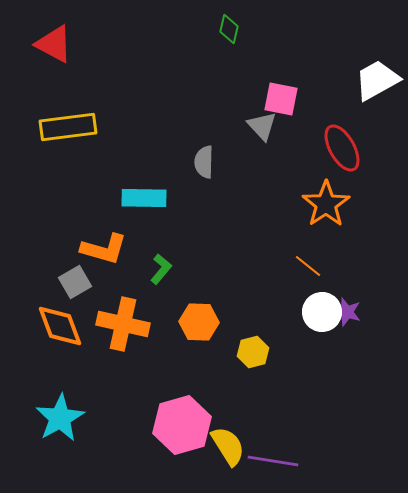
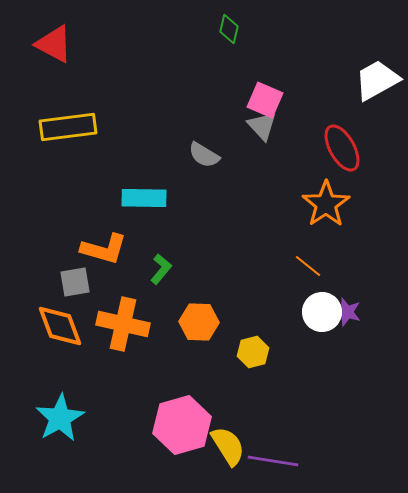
pink square: moved 16 px left, 1 px down; rotated 12 degrees clockwise
gray semicircle: moved 7 px up; rotated 60 degrees counterclockwise
gray square: rotated 20 degrees clockwise
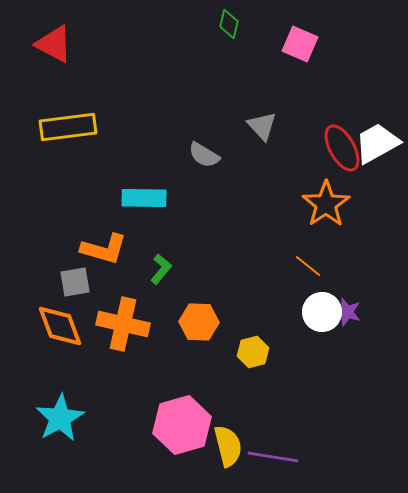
green diamond: moved 5 px up
white trapezoid: moved 63 px down
pink square: moved 35 px right, 56 px up
yellow semicircle: rotated 18 degrees clockwise
purple line: moved 4 px up
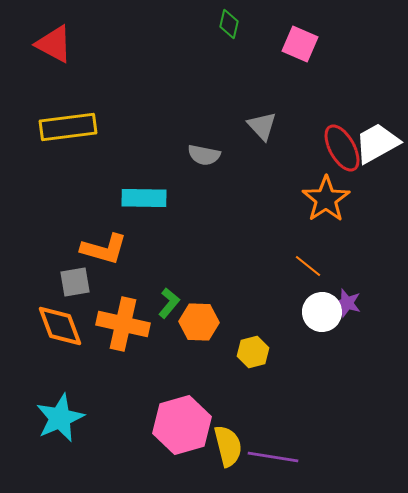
gray semicircle: rotated 20 degrees counterclockwise
orange star: moved 5 px up
green L-shape: moved 8 px right, 34 px down
purple star: moved 9 px up
cyan star: rotated 6 degrees clockwise
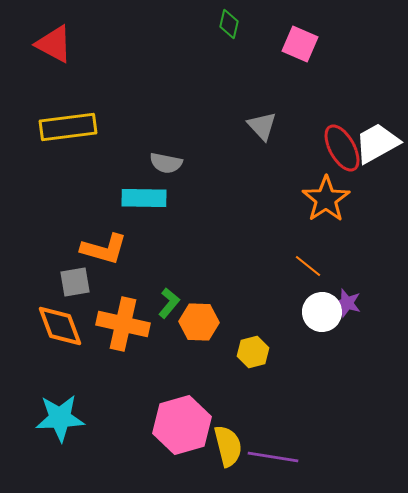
gray semicircle: moved 38 px left, 8 px down
cyan star: rotated 21 degrees clockwise
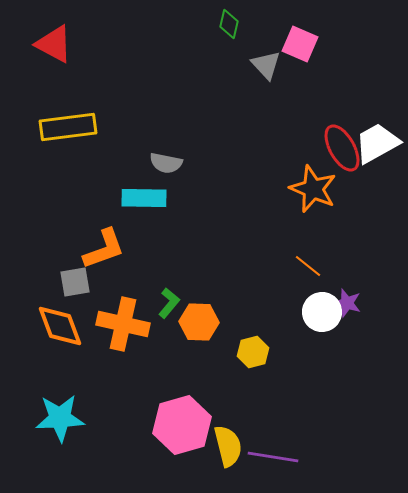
gray triangle: moved 4 px right, 61 px up
orange star: moved 13 px left, 10 px up; rotated 15 degrees counterclockwise
orange L-shape: rotated 36 degrees counterclockwise
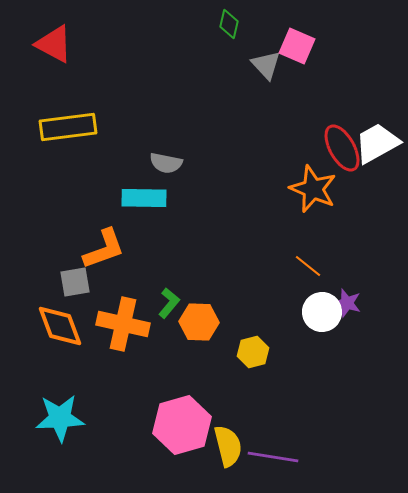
pink square: moved 3 px left, 2 px down
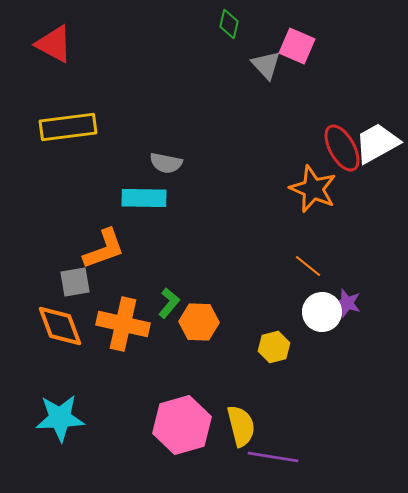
yellow hexagon: moved 21 px right, 5 px up
yellow semicircle: moved 13 px right, 20 px up
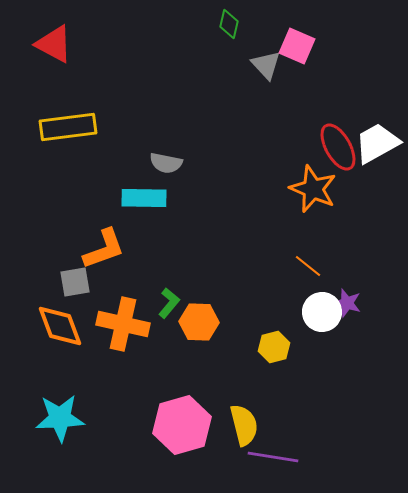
red ellipse: moved 4 px left, 1 px up
yellow semicircle: moved 3 px right, 1 px up
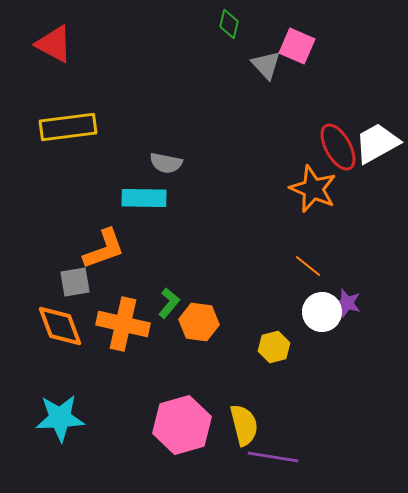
orange hexagon: rotated 6 degrees clockwise
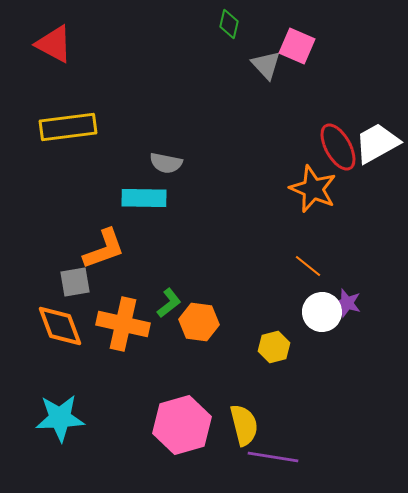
green L-shape: rotated 12 degrees clockwise
